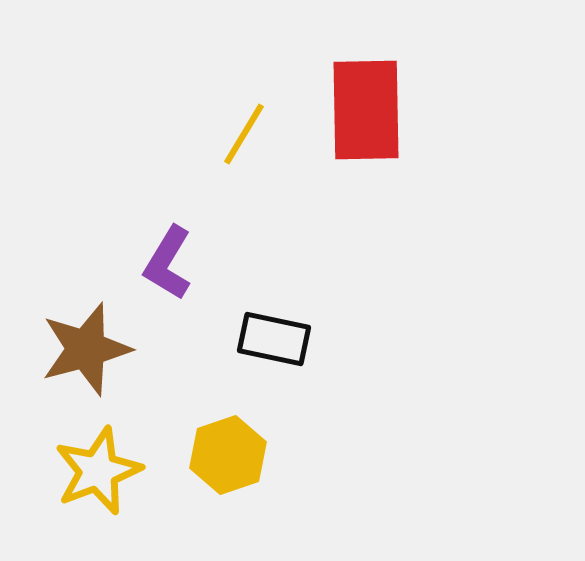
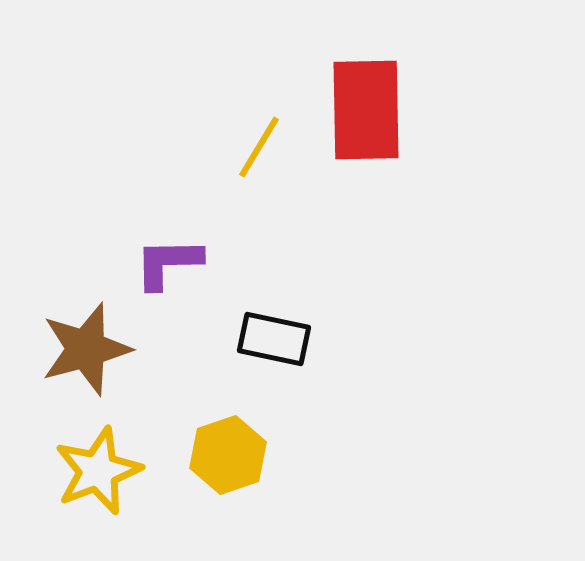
yellow line: moved 15 px right, 13 px down
purple L-shape: rotated 58 degrees clockwise
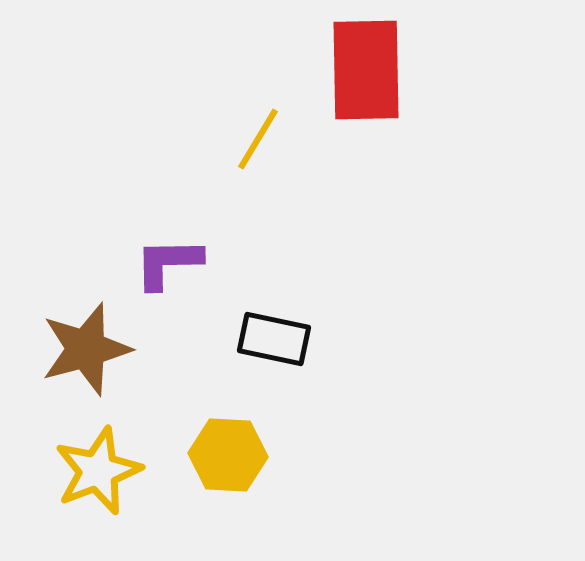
red rectangle: moved 40 px up
yellow line: moved 1 px left, 8 px up
yellow hexagon: rotated 22 degrees clockwise
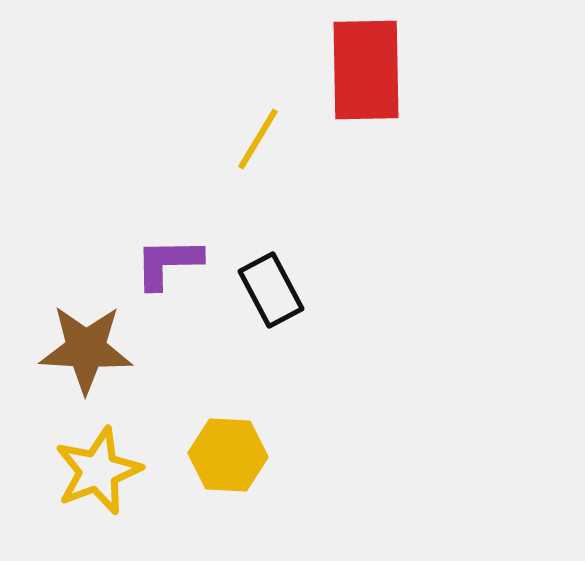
black rectangle: moved 3 px left, 49 px up; rotated 50 degrees clockwise
brown star: rotated 18 degrees clockwise
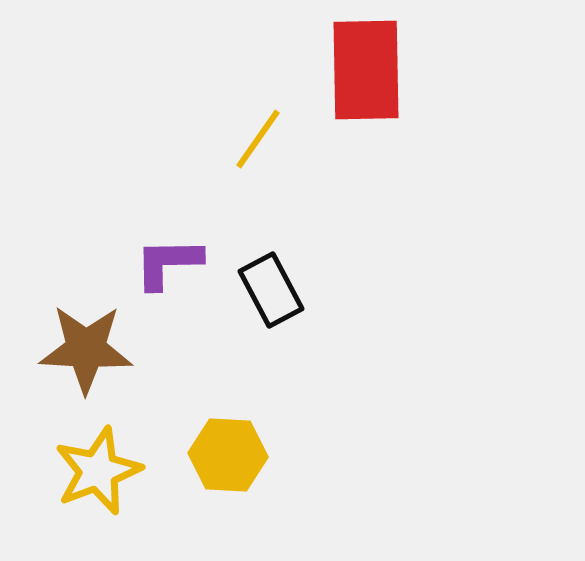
yellow line: rotated 4 degrees clockwise
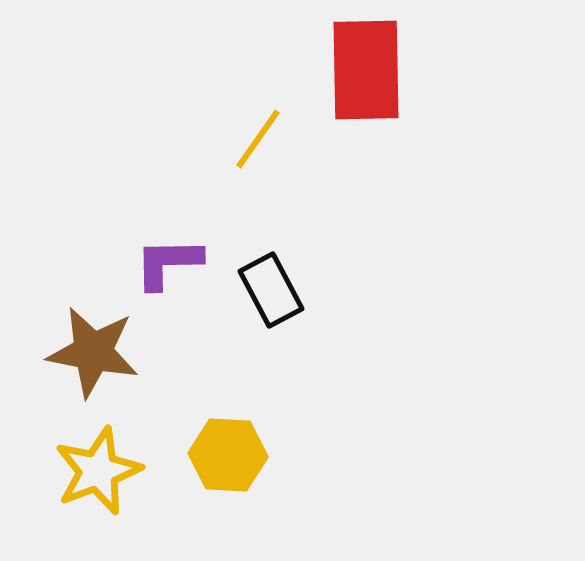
brown star: moved 7 px right, 3 px down; rotated 8 degrees clockwise
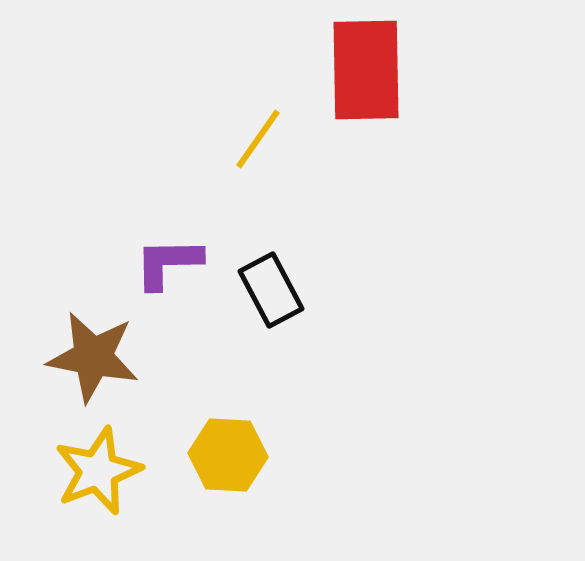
brown star: moved 5 px down
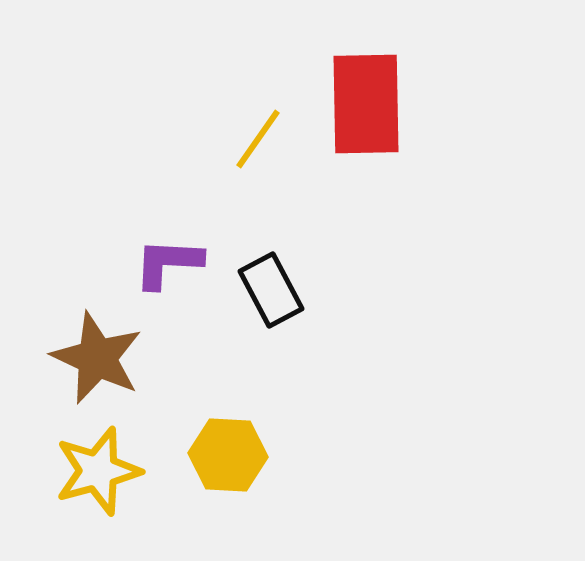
red rectangle: moved 34 px down
purple L-shape: rotated 4 degrees clockwise
brown star: moved 4 px right, 1 px down; rotated 14 degrees clockwise
yellow star: rotated 6 degrees clockwise
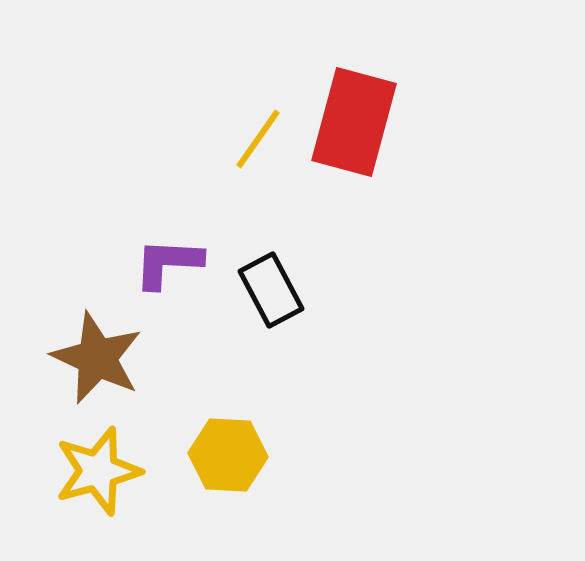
red rectangle: moved 12 px left, 18 px down; rotated 16 degrees clockwise
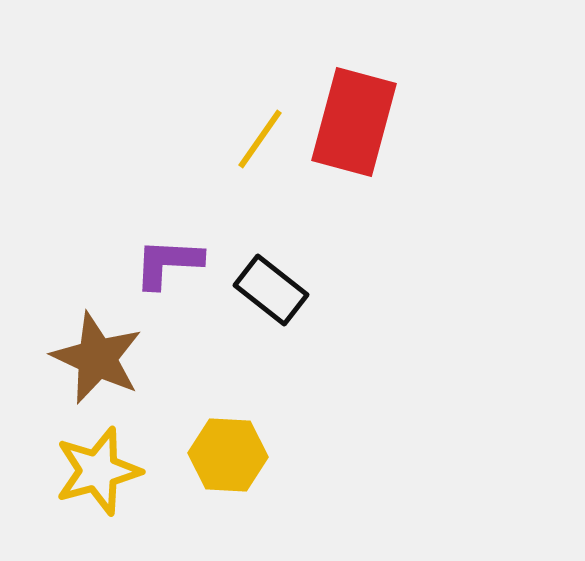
yellow line: moved 2 px right
black rectangle: rotated 24 degrees counterclockwise
